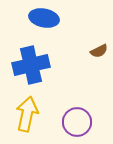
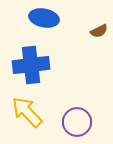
brown semicircle: moved 20 px up
blue cross: rotated 6 degrees clockwise
yellow arrow: moved 2 px up; rotated 56 degrees counterclockwise
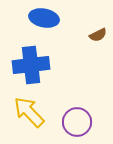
brown semicircle: moved 1 px left, 4 px down
yellow arrow: moved 2 px right
